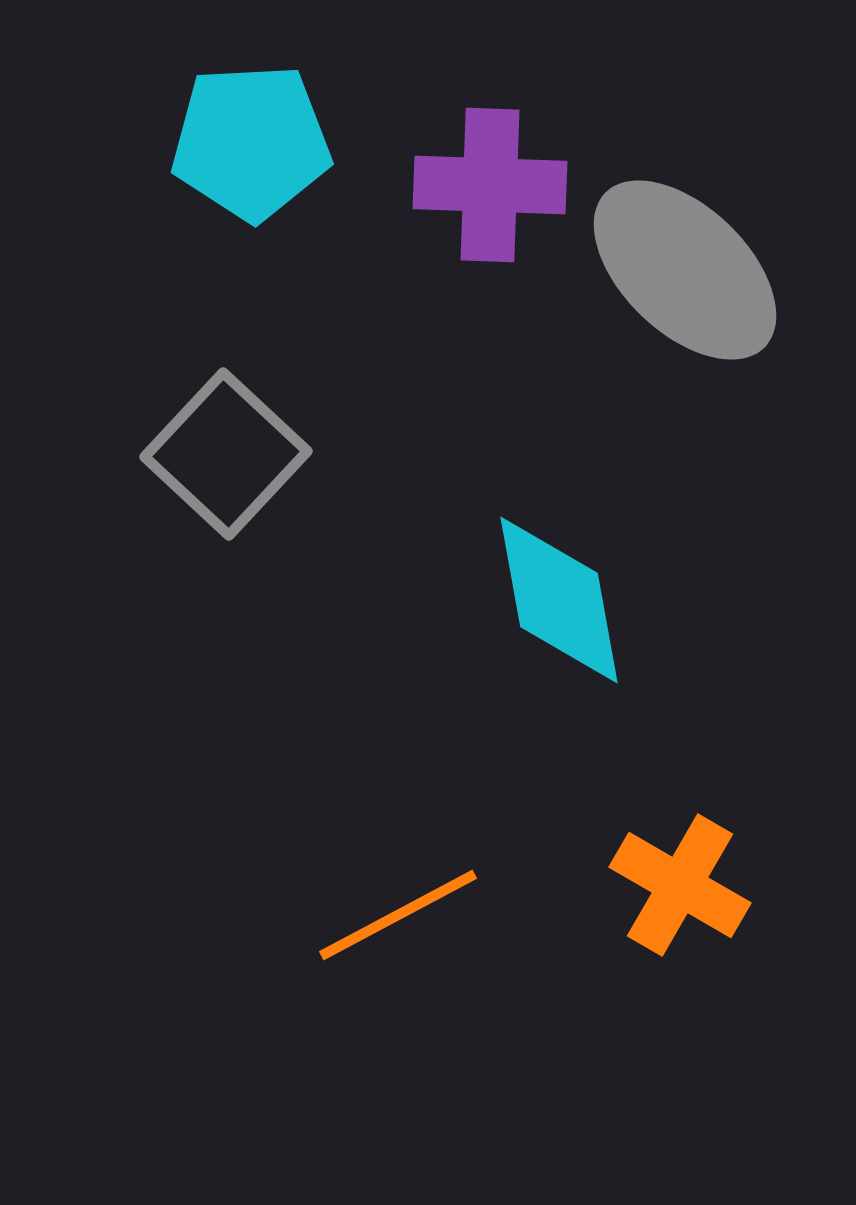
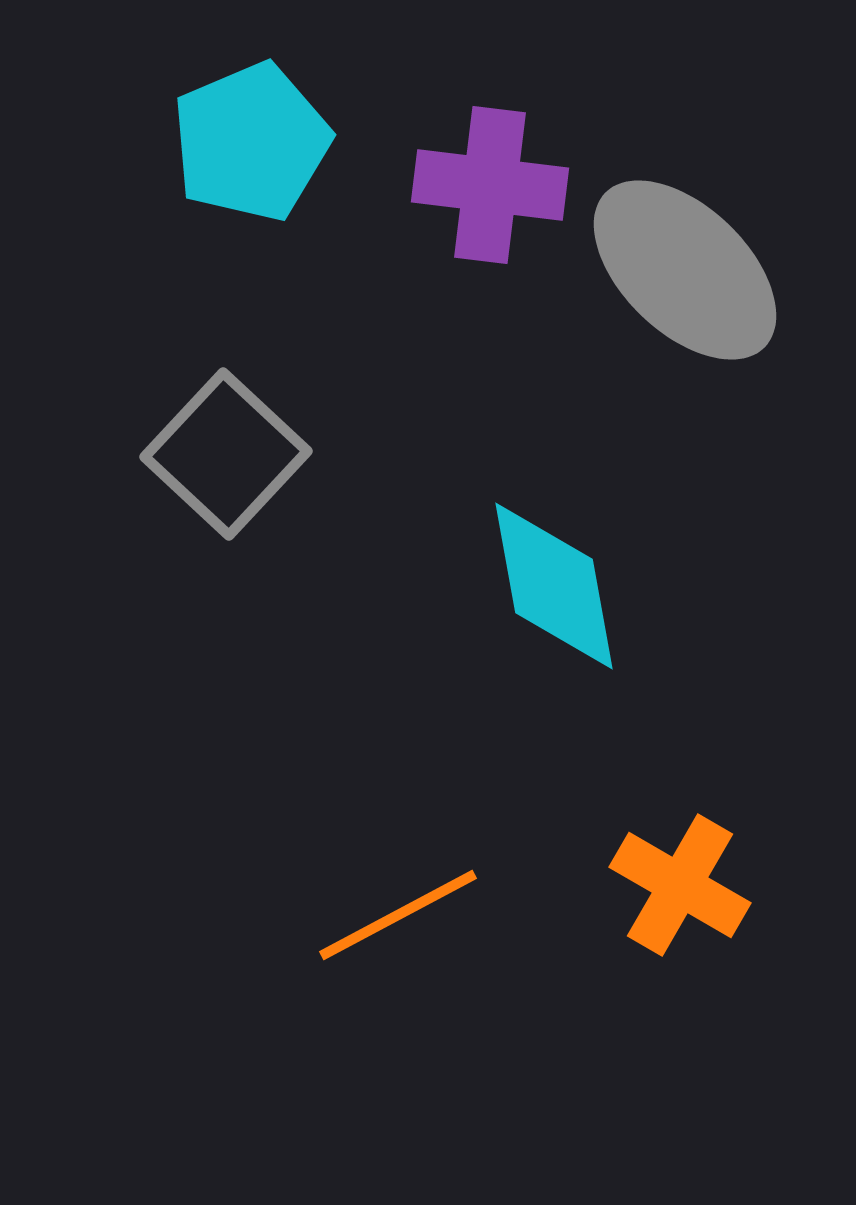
cyan pentagon: rotated 20 degrees counterclockwise
purple cross: rotated 5 degrees clockwise
cyan diamond: moved 5 px left, 14 px up
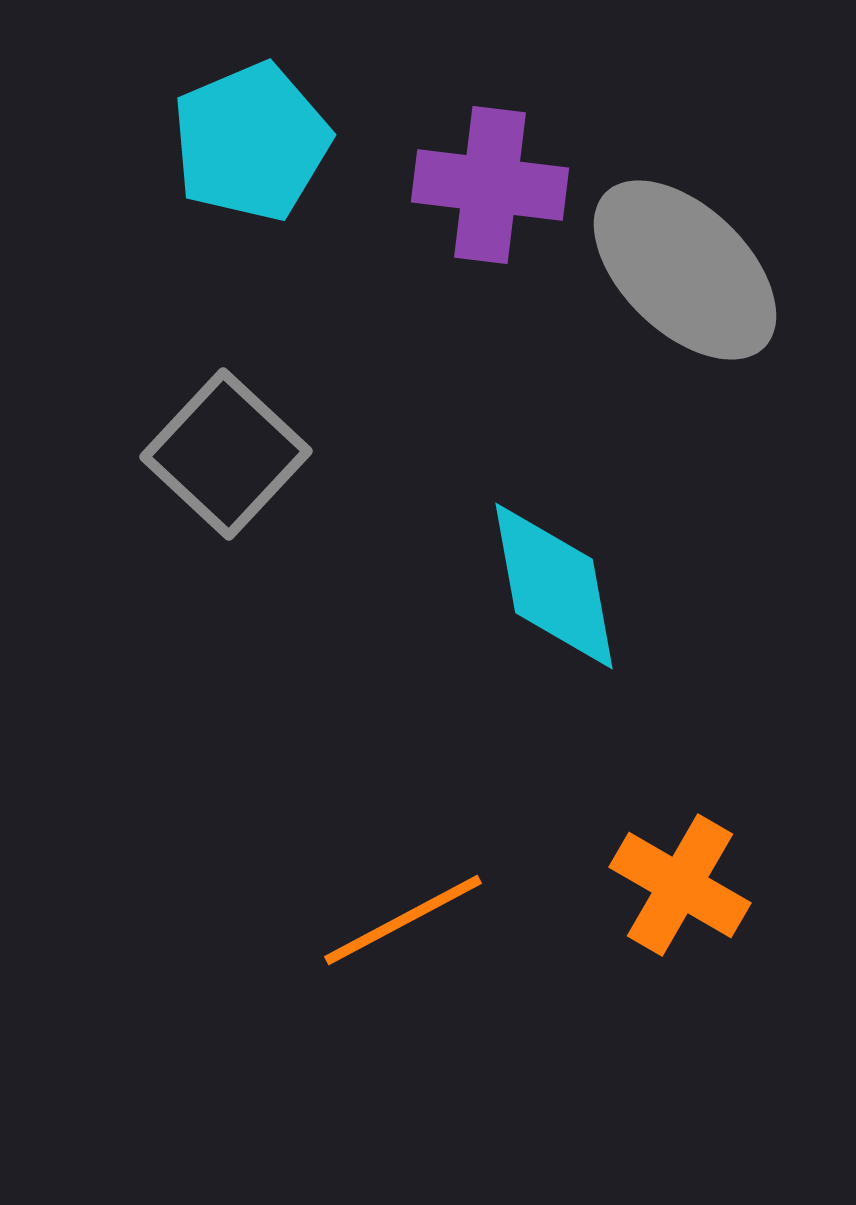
orange line: moved 5 px right, 5 px down
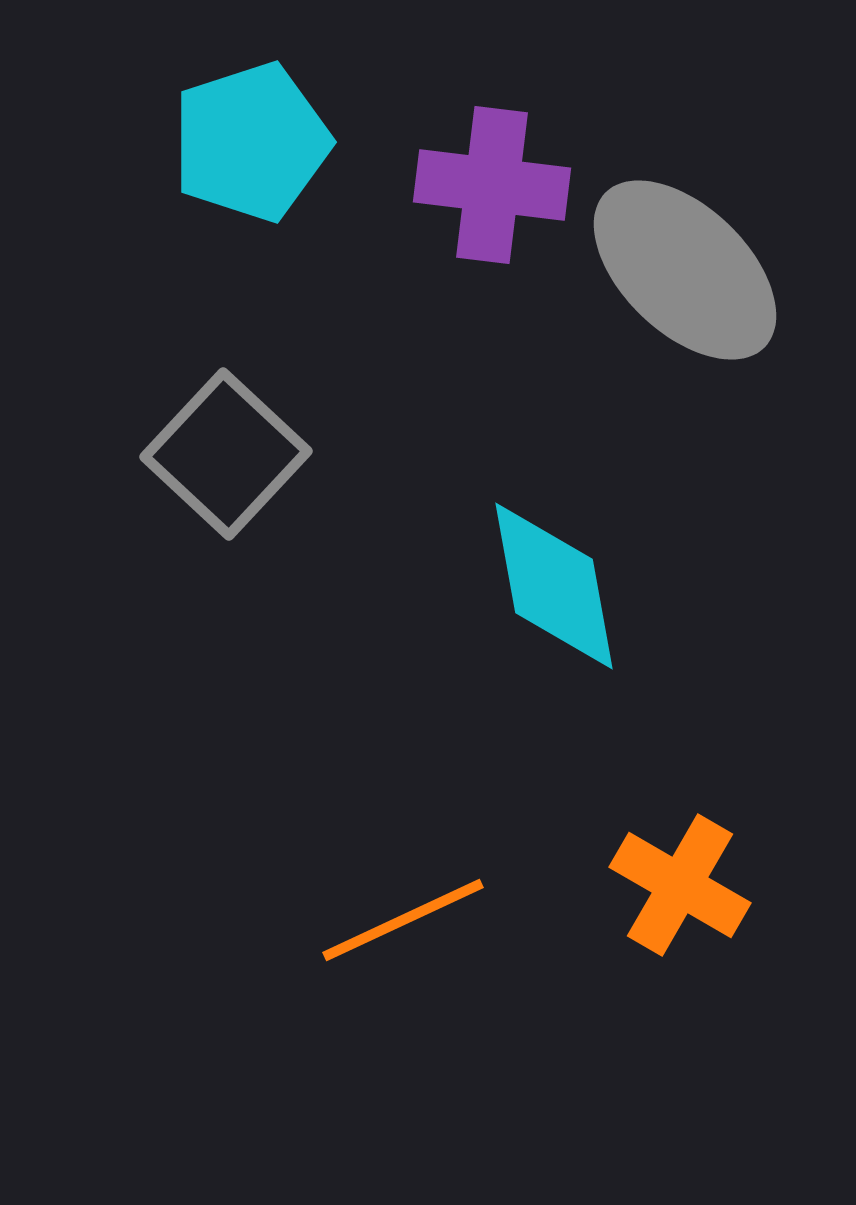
cyan pentagon: rotated 5 degrees clockwise
purple cross: moved 2 px right
orange line: rotated 3 degrees clockwise
